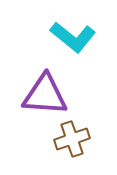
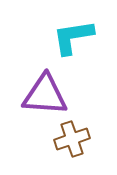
cyan L-shape: rotated 132 degrees clockwise
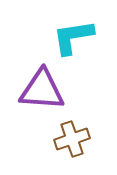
purple triangle: moved 3 px left, 5 px up
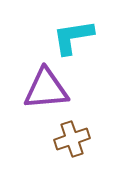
purple triangle: moved 4 px right, 1 px up; rotated 9 degrees counterclockwise
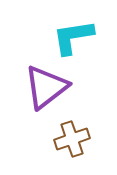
purple triangle: moved 2 px up; rotated 33 degrees counterclockwise
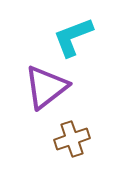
cyan L-shape: rotated 12 degrees counterclockwise
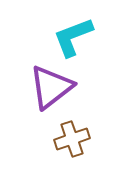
purple triangle: moved 5 px right
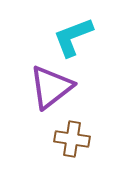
brown cross: rotated 28 degrees clockwise
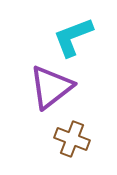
brown cross: rotated 12 degrees clockwise
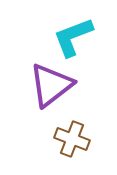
purple triangle: moved 2 px up
